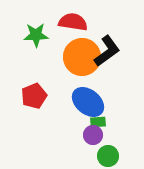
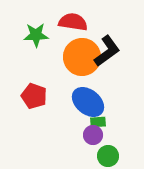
red pentagon: rotated 30 degrees counterclockwise
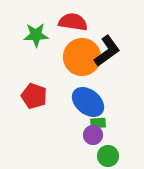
green rectangle: moved 1 px down
